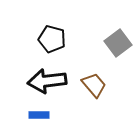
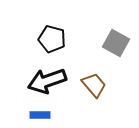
gray square: moved 2 px left; rotated 24 degrees counterclockwise
black arrow: rotated 12 degrees counterclockwise
blue rectangle: moved 1 px right
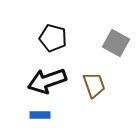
black pentagon: moved 1 px right, 1 px up
brown trapezoid: rotated 20 degrees clockwise
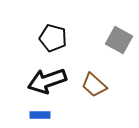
gray square: moved 3 px right, 3 px up
brown trapezoid: rotated 152 degrees clockwise
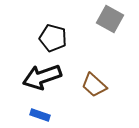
gray square: moved 9 px left, 21 px up
black arrow: moved 5 px left, 4 px up
blue rectangle: rotated 18 degrees clockwise
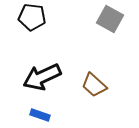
black pentagon: moved 21 px left, 21 px up; rotated 8 degrees counterclockwise
black arrow: rotated 6 degrees counterclockwise
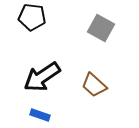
gray square: moved 9 px left, 9 px down
black arrow: rotated 9 degrees counterclockwise
